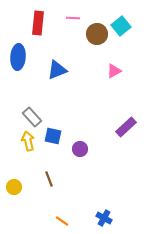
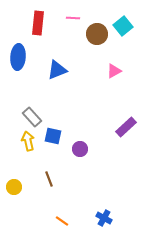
cyan square: moved 2 px right
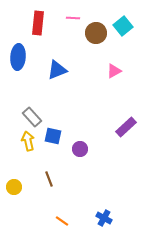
brown circle: moved 1 px left, 1 px up
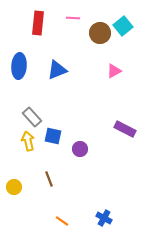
brown circle: moved 4 px right
blue ellipse: moved 1 px right, 9 px down
purple rectangle: moved 1 px left, 2 px down; rotated 70 degrees clockwise
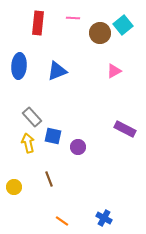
cyan square: moved 1 px up
blue triangle: moved 1 px down
yellow arrow: moved 2 px down
purple circle: moved 2 px left, 2 px up
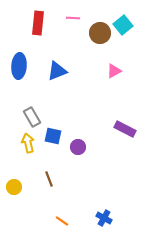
gray rectangle: rotated 12 degrees clockwise
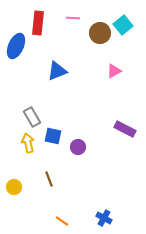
blue ellipse: moved 3 px left, 20 px up; rotated 20 degrees clockwise
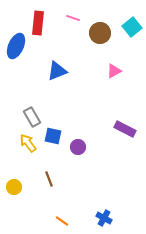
pink line: rotated 16 degrees clockwise
cyan square: moved 9 px right, 2 px down
yellow arrow: rotated 24 degrees counterclockwise
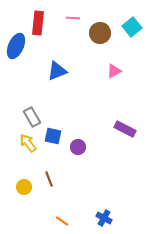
pink line: rotated 16 degrees counterclockwise
yellow circle: moved 10 px right
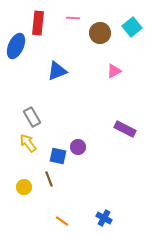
blue square: moved 5 px right, 20 px down
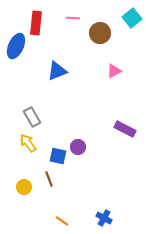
red rectangle: moved 2 px left
cyan square: moved 9 px up
